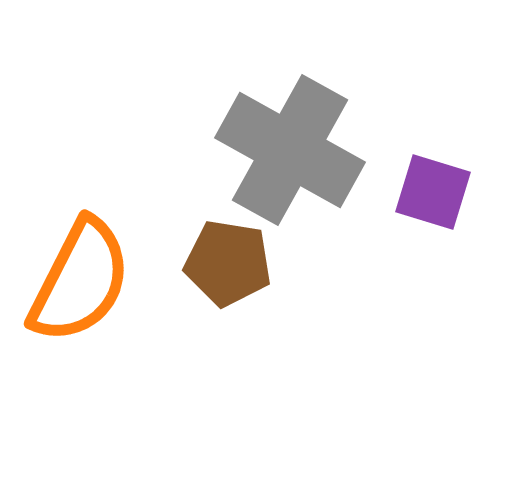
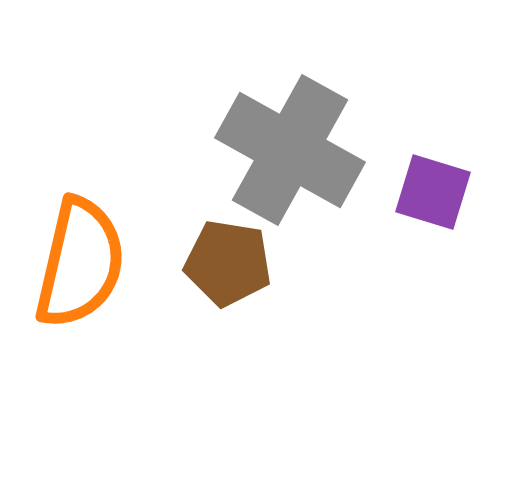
orange semicircle: moved 18 px up; rotated 14 degrees counterclockwise
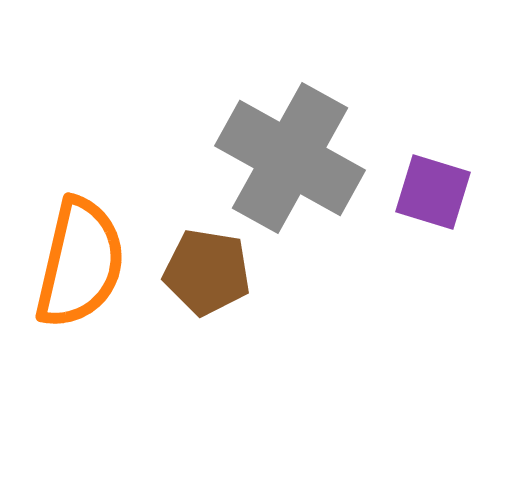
gray cross: moved 8 px down
brown pentagon: moved 21 px left, 9 px down
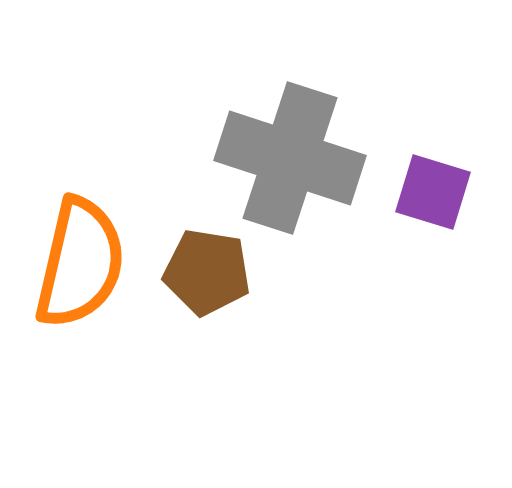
gray cross: rotated 11 degrees counterclockwise
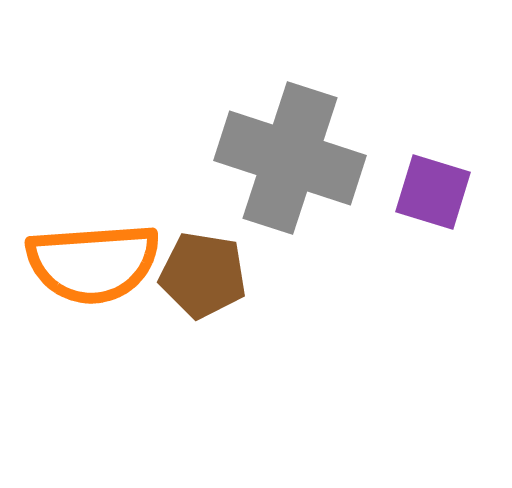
orange semicircle: moved 13 px right; rotated 73 degrees clockwise
brown pentagon: moved 4 px left, 3 px down
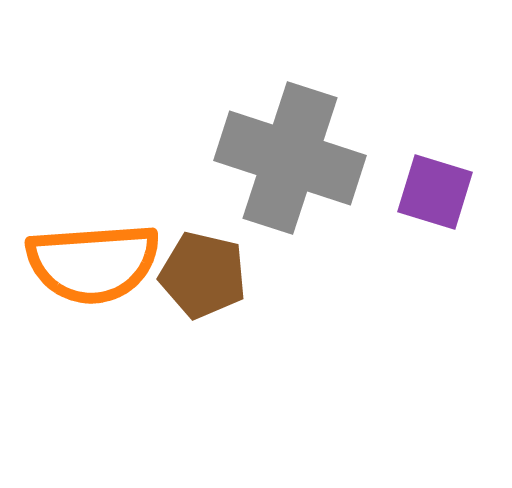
purple square: moved 2 px right
brown pentagon: rotated 4 degrees clockwise
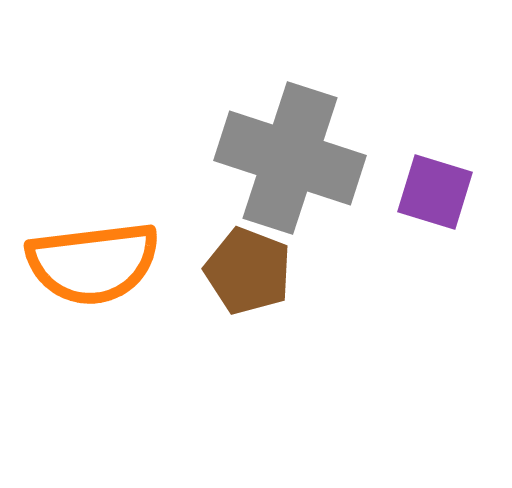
orange semicircle: rotated 3 degrees counterclockwise
brown pentagon: moved 45 px right, 4 px up; rotated 8 degrees clockwise
